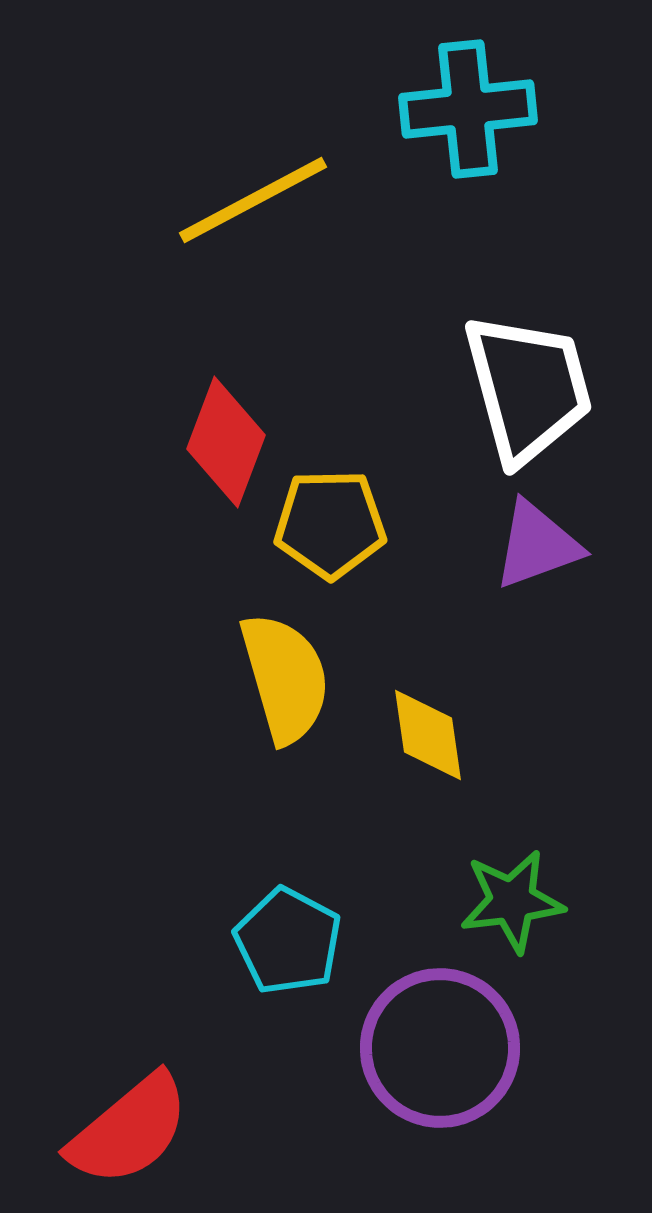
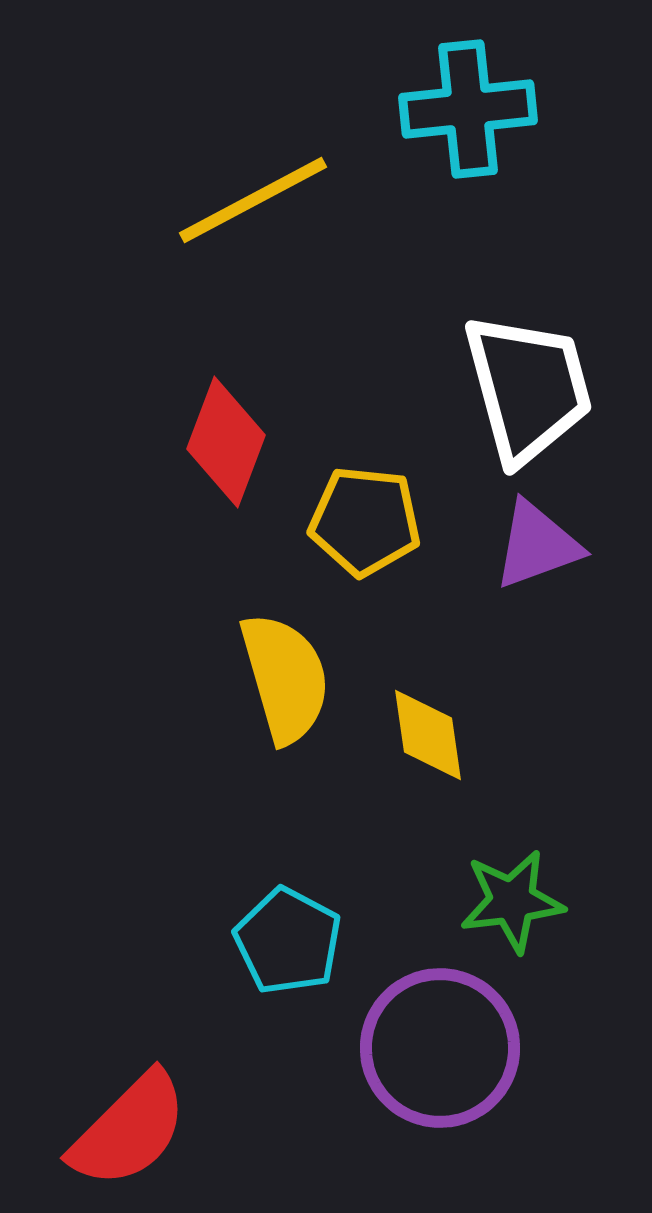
yellow pentagon: moved 35 px right, 3 px up; rotated 7 degrees clockwise
red semicircle: rotated 5 degrees counterclockwise
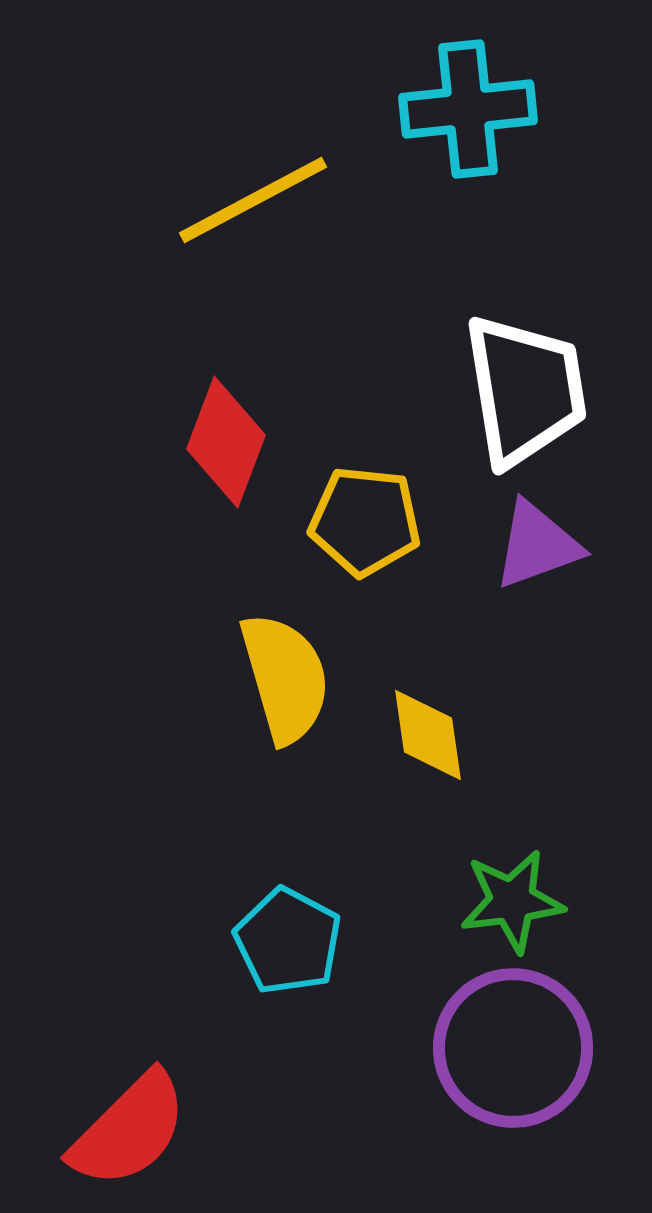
white trapezoid: moved 3 px left, 2 px down; rotated 6 degrees clockwise
purple circle: moved 73 px right
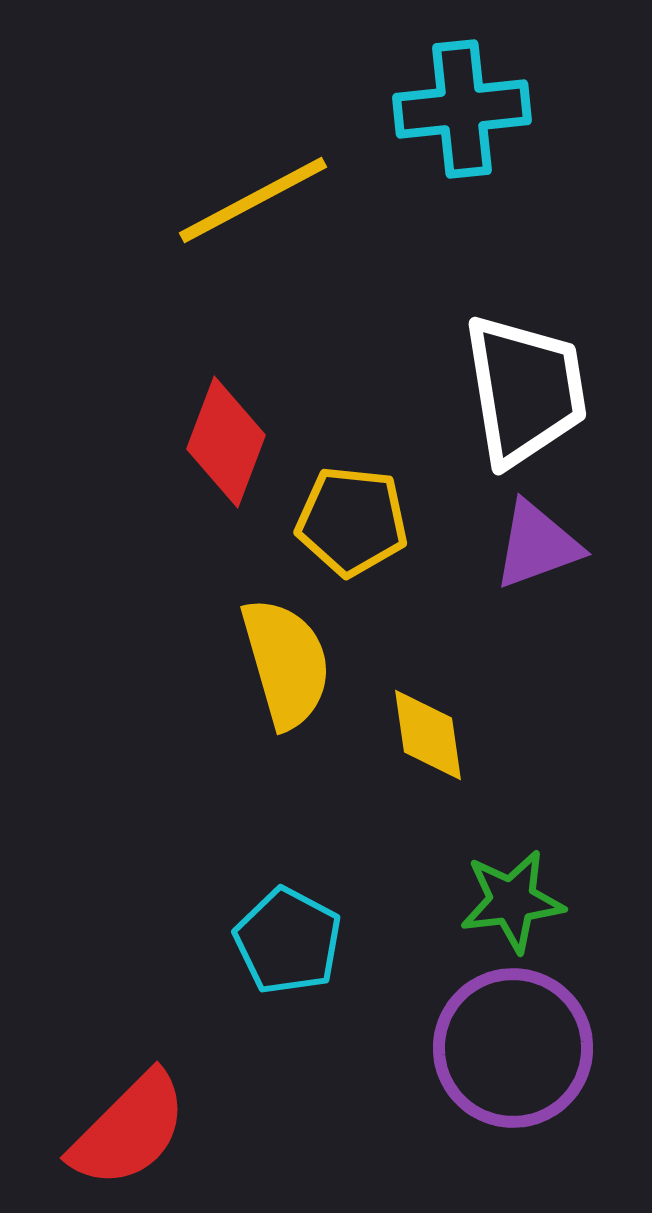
cyan cross: moved 6 px left
yellow pentagon: moved 13 px left
yellow semicircle: moved 1 px right, 15 px up
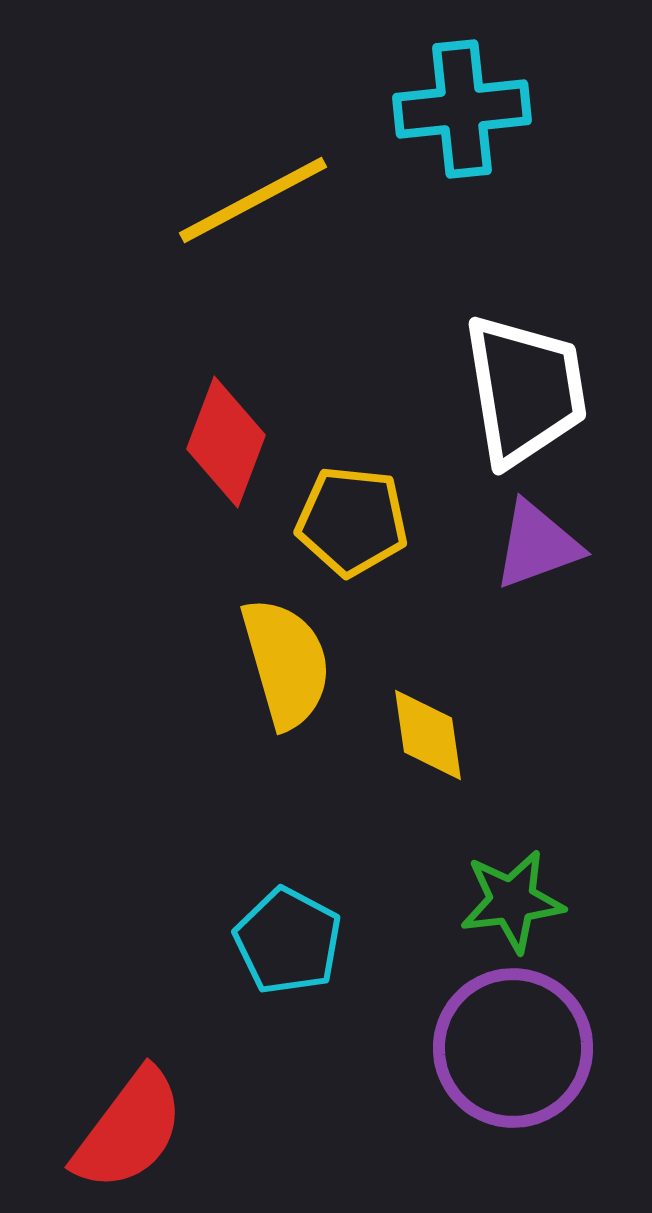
red semicircle: rotated 8 degrees counterclockwise
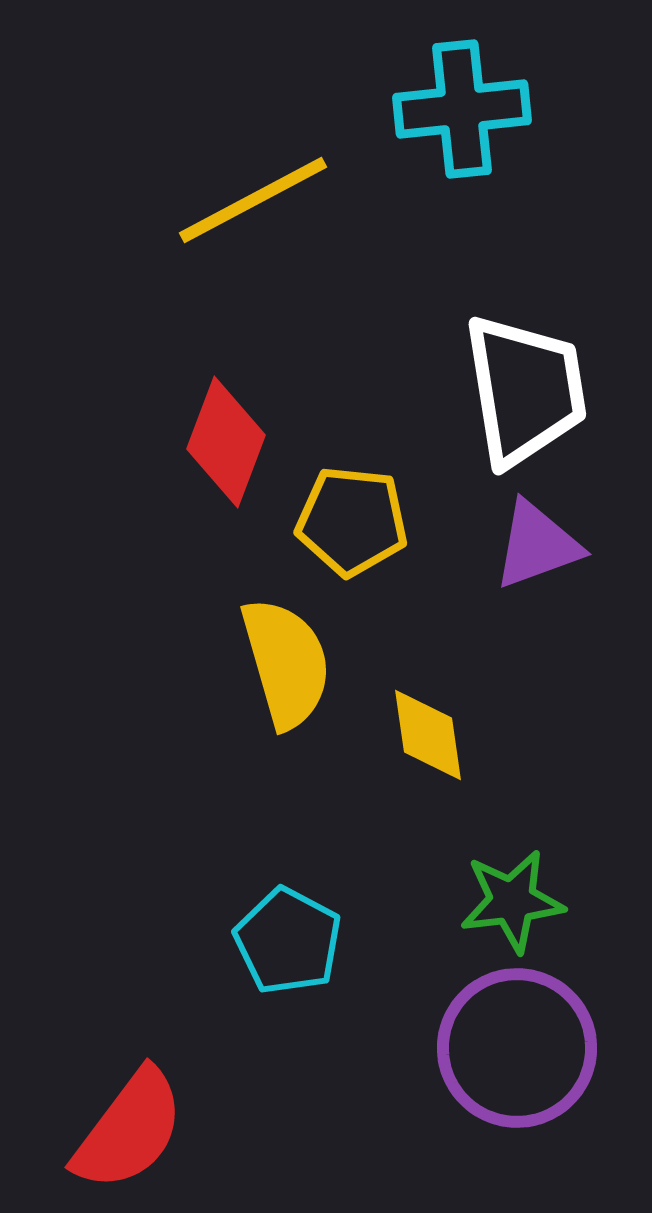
purple circle: moved 4 px right
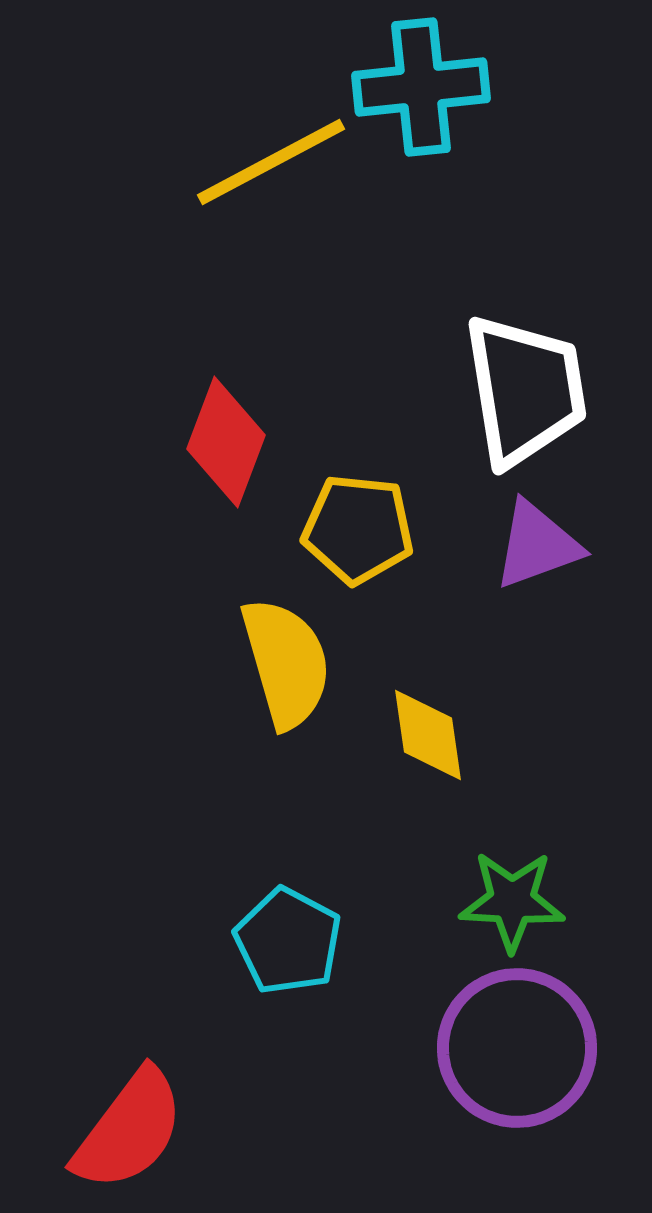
cyan cross: moved 41 px left, 22 px up
yellow line: moved 18 px right, 38 px up
yellow pentagon: moved 6 px right, 8 px down
green star: rotated 10 degrees clockwise
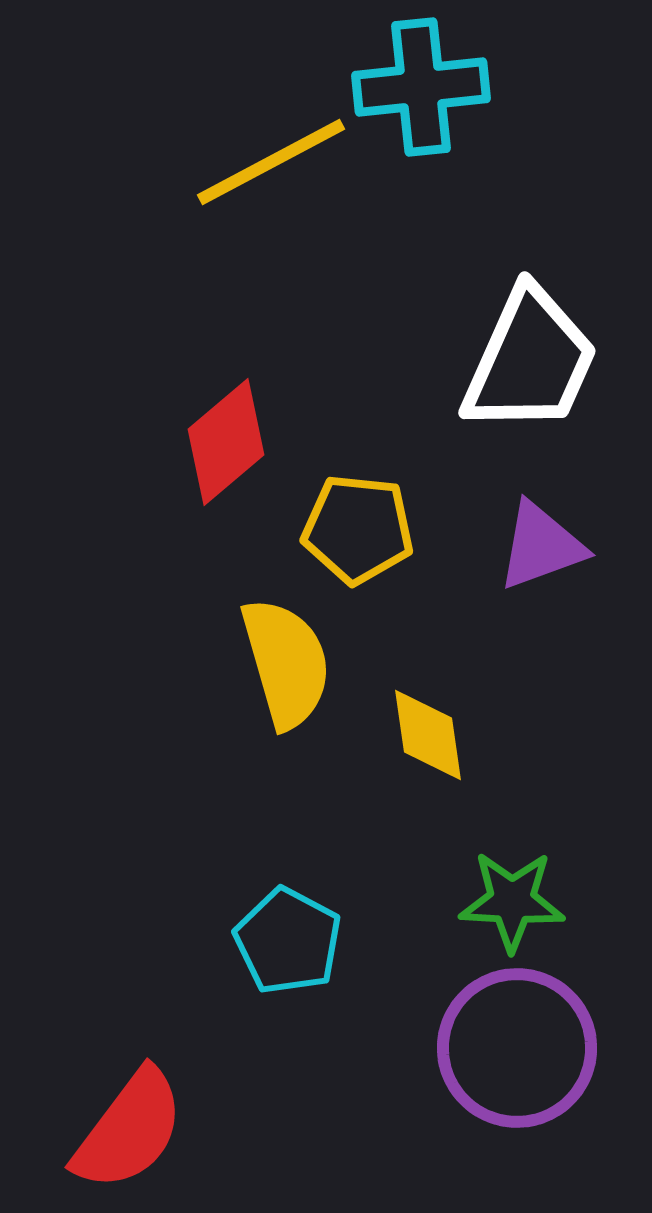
white trapezoid: moved 5 px right, 29 px up; rotated 33 degrees clockwise
red diamond: rotated 29 degrees clockwise
purple triangle: moved 4 px right, 1 px down
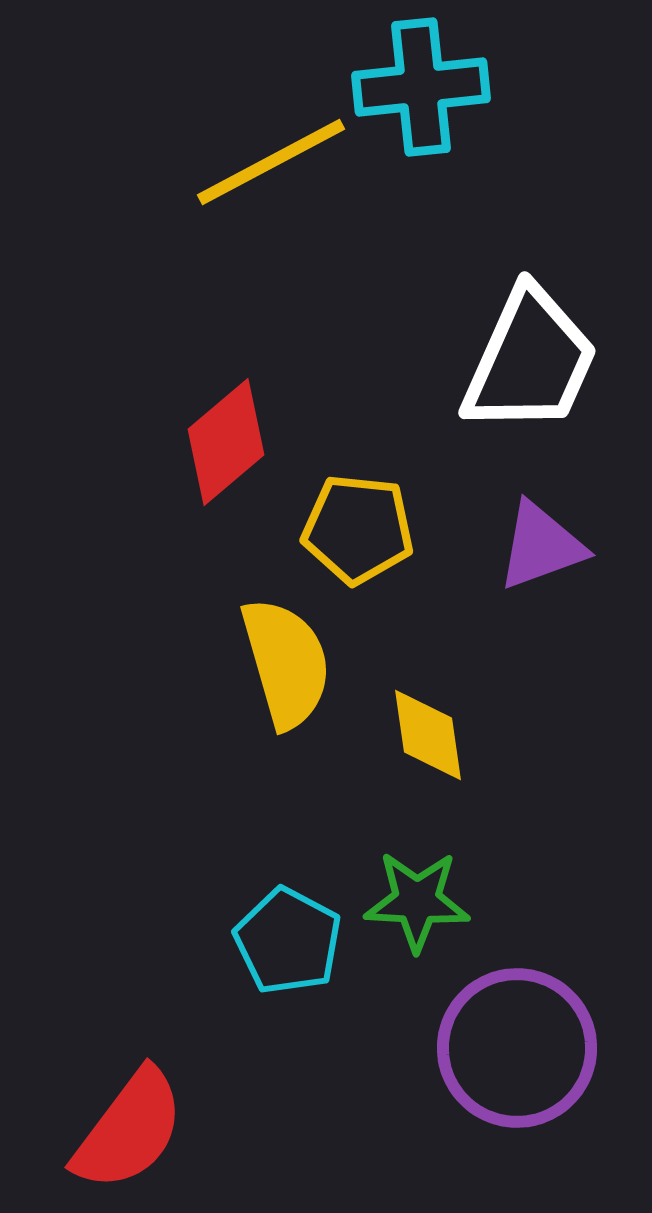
green star: moved 95 px left
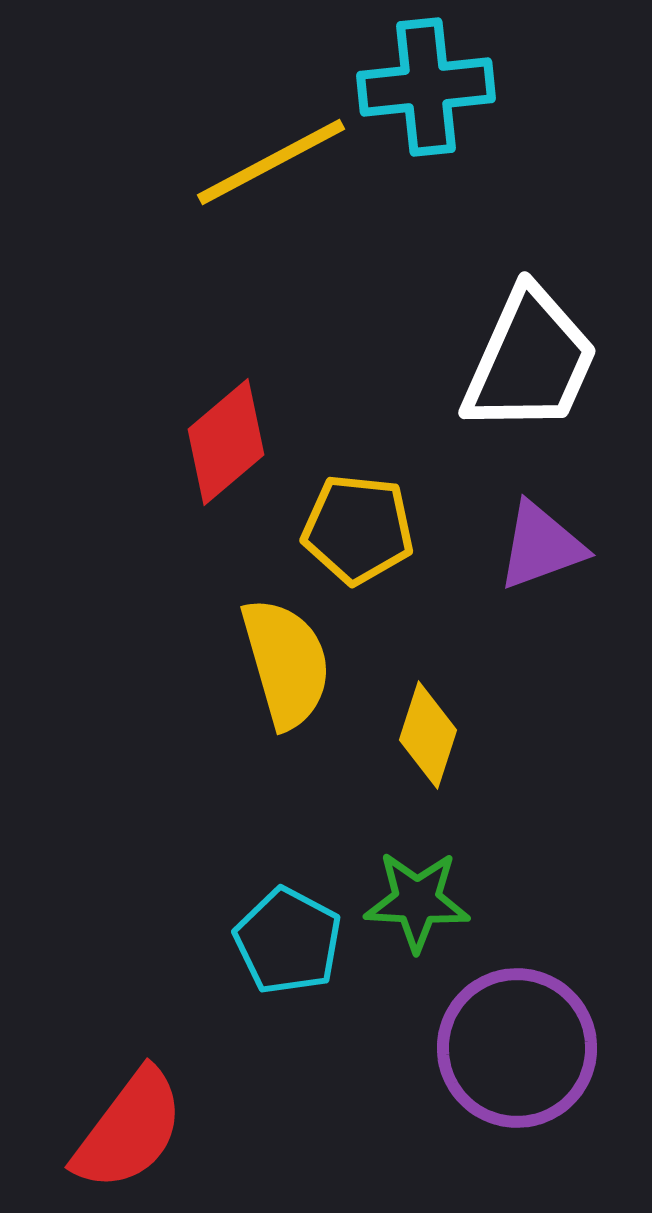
cyan cross: moved 5 px right
yellow diamond: rotated 26 degrees clockwise
